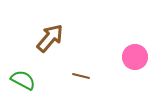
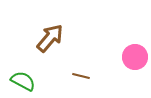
green semicircle: moved 1 px down
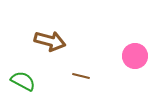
brown arrow: moved 3 px down; rotated 64 degrees clockwise
pink circle: moved 1 px up
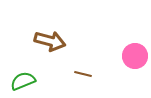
brown line: moved 2 px right, 2 px up
green semicircle: rotated 50 degrees counterclockwise
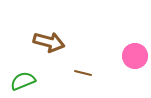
brown arrow: moved 1 px left, 1 px down
brown line: moved 1 px up
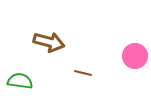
green semicircle: moved 3 px left; rotated 30 degrees clockwise
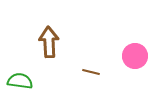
brown arrow: rotated 108 degrees counterclockwise
brown line: moved 8 px right, 1 px up
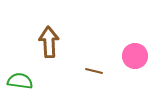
brown line: moved 3 px right, 1 px up
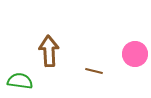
brown arrow: moved 9 px down
pink circle: moved 2 px up
